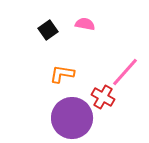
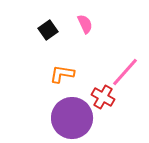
pink semicircle: rotated 54 degrees clockwise
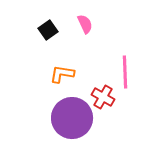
pink line: rotated 44 degrees counterclockwise
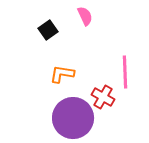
pink semicircle: moved 8 px up
purple circle: moved 1 px right
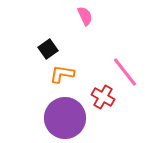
black square: moved 19 px down
pink line: rotated 36 degrees counterclockwise
purple circle: moved 8 px left
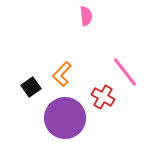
pink semicircle: moved 1 px right; rotated 18 degrees clockwise
black square: moved 17 px left, 38 px down
orange L-shape: rotated 55 degrees counterclockwise
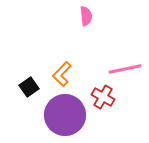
pink line: moved 3 px up; rotated 64 degrees counterclockwise
black square: moved 2 px left
purple circle: moved 3 px up
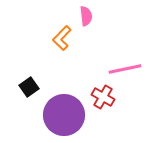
orange L-shape: moved 36 px up
purple circle: moved 1 px left
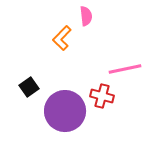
red cross: moved 1 px left, 1 px up; rotated 15 degrees counterclockwise
purple circle: moved 1 px right, 4 px up
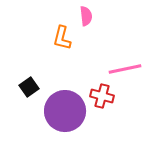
orange L-shape: rotated 30 degrees counterclockwise
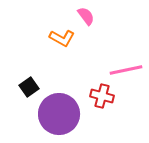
pink semicircle: rotated 30 degrees counterclockwise
orange L-shape: rotated 75 degrees counterclockwise
pink line: moved 1 px right, 1 px down
purple circle: moved 6 px left, 3 px down
